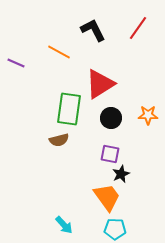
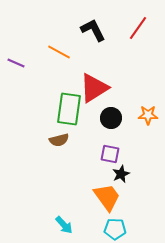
red triangle: moved 6 px left, 4 px down
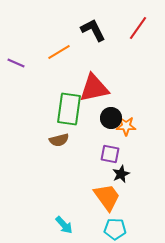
orange line: rotated 60 degrees counterclockwise
red triangle: rotated 20 degrees clockwise
orange star: moved 22 px left, 11 px down
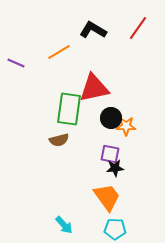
black L-shape: rotated 32 degrees counterclockwise
black star: moved 6 px left, 6 px up; rotated 18 degrees clockwise
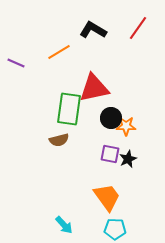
black star: moved 13 px right, 9 px up; rotated 18 degrees counterclockwise
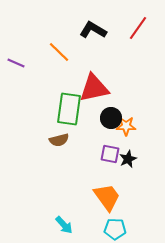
orange line: rotated 75 degrees clockwise
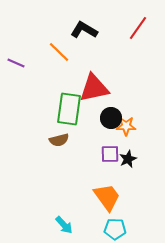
black L-shape: moved 9 px left
purple square: rotated 12 degrees counterclockwise
